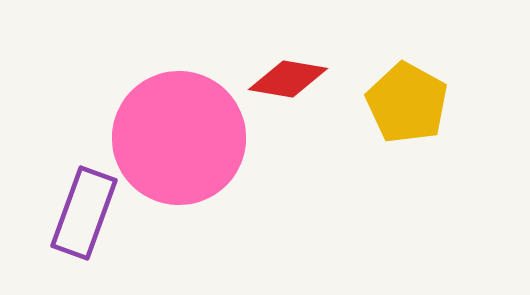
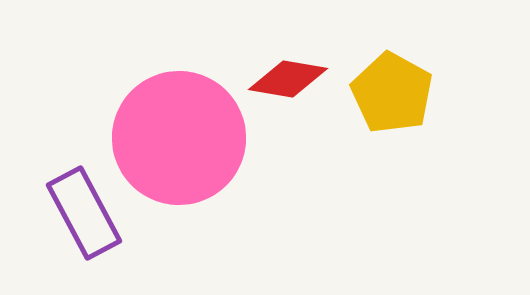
yellow pentagon: moved 15 px left, 10 px up
purple rectangle: rotated 48 degrees counterclockwise
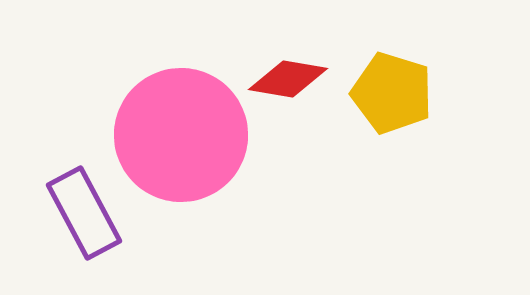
yellow pentagon: rotated 12 degrees counterclockwise
pink circle: moved 2 px right, 3 px up
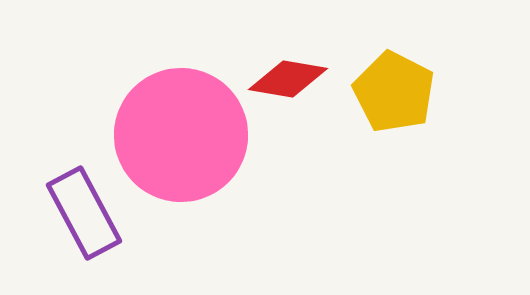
yellow pentagon: moved 2 px right, 1 px up; rotated 10 degrees clockwise
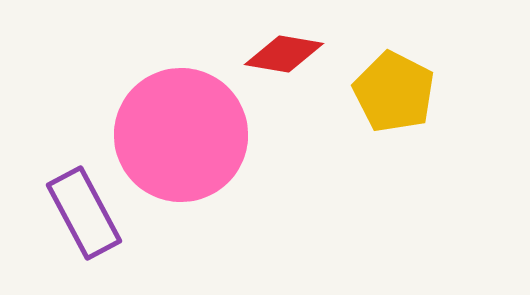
red diamond: moved 4 px left, 25 px up
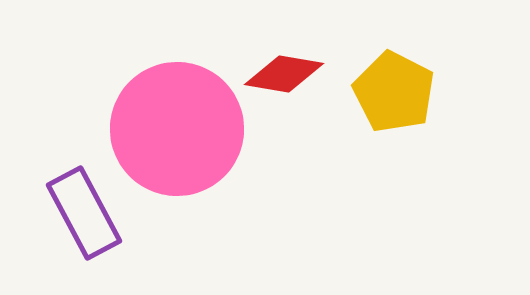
red diamond: moved 20 px down
pink circle: moved 4 px left, 6 px up
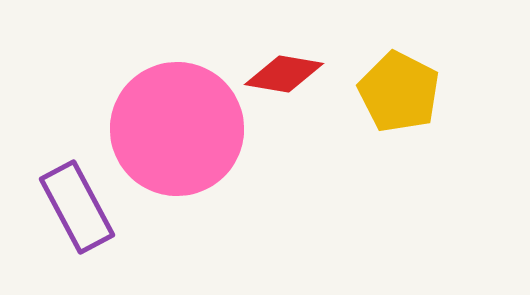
yellow pentagon: moved 5 px right
purple rectangle: moved 7 px left, 6 px up
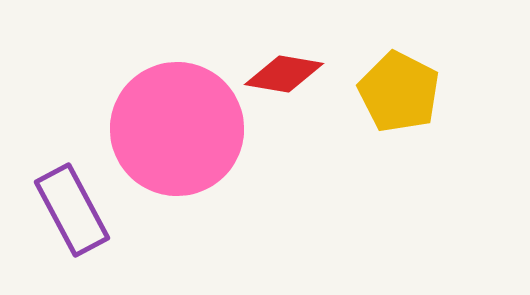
purple rectangle: moved 5 px left, 3 px down
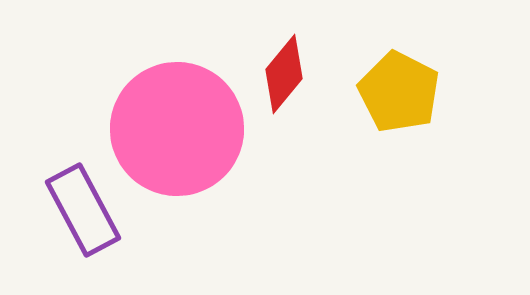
red diamond: rotated 60 degrees counterclockwise
purple rectangle: moved 11 px right
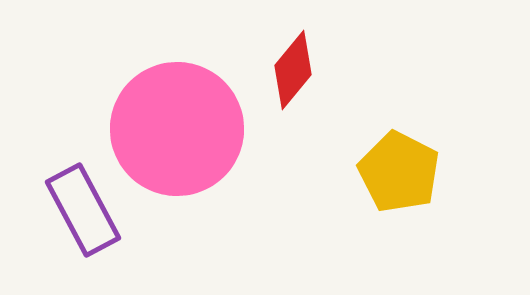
red diamond: moved 9 px right, 4 px up
yellow pentagon: moved 80 px down
